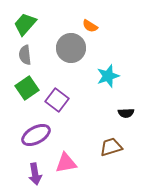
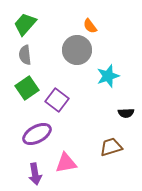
orange semicircle: rotated 21 degrees clockwise
gray circle: moved 6 px right, 2 px down
purple ellipse: moved 1 px right, 1 px up
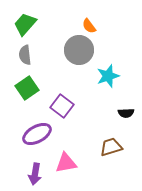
orange semicircle: moved 1 px left
gray circle: moved 2 px right
purple square: moved 5 px right, 6 px down
purple arrow: rotated 20 degrees clockwise
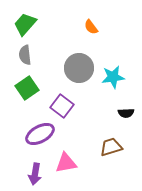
orange semicircle: moved 2 px right, 1 px down
gray circle: moved 18 px down
cyan star: moved 5 px right, 1 px down; rotated 10 degrees clockwise
purple ellipse: moved 3 px right
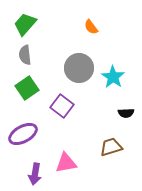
cyan star: rotated 30 degrees counterclockwise
purple ellipse: moved 17 px left
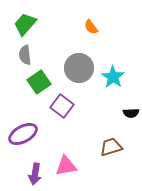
green square: moved 12 px right, 6 px up
black semicircle: moved 5 px right
pink triangle: moved 3 px down
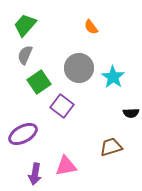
green trapezoid: moved 1 px down
gray semicircle: rotated 30 degrees clockwise
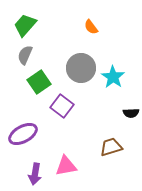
gray circle: moved 2 px right
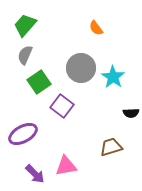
orange semicircle: moved 5 px right, 1 px down
purple arrow: rotated 55 degrees counterclockwise
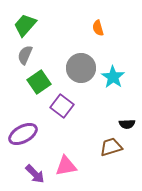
orange semicircle: moved 2 px right; rotated 21 degrees clockwise
black semicircle: moved 4 px left, 11 px down
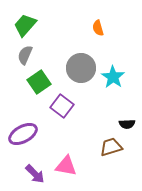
pink triangle: rotated 20 degrees clockwise
